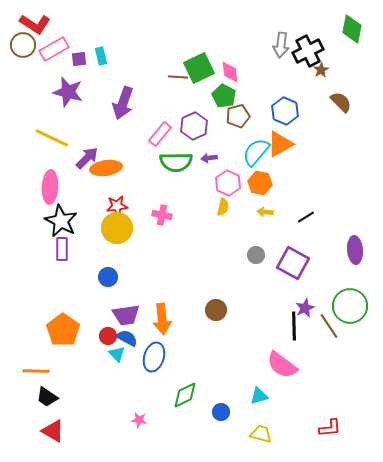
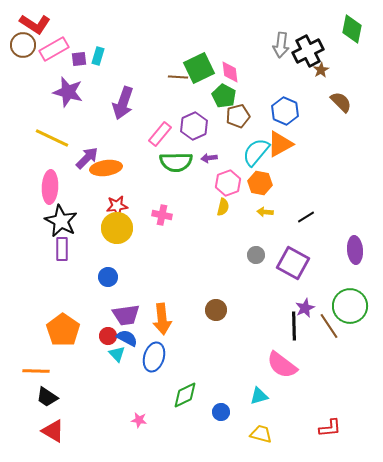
cyan rectangle at (101, 56): moved 3 px left; rotated 30 degrees clockwise
pink hexagon at (228, 183): rotated 15 degrees clockwise
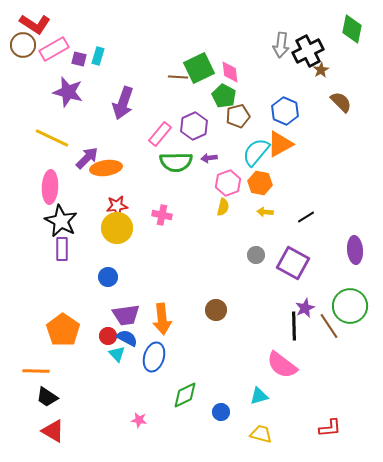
purple square at (79, 59): rotated 21 degrees clockwise
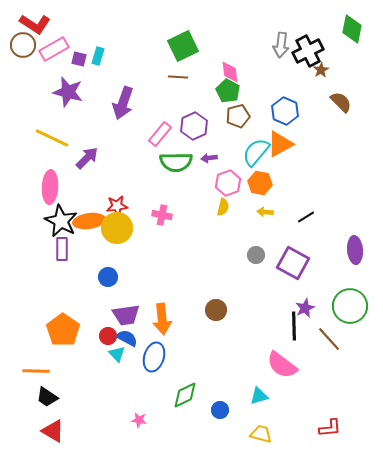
green square at (199, 68): moved 16 px left, 22 px up
green pentagon at (224, 96): moved 4 px right, 5 px up
orange ellipse at (106, 168): moved 17 px left, 53 px down
brown line at (329, 326): moved 13 px down; rotated 8 degrees counterclockwise
blue circle at (221, 412): moved 1 px left, 2 px up
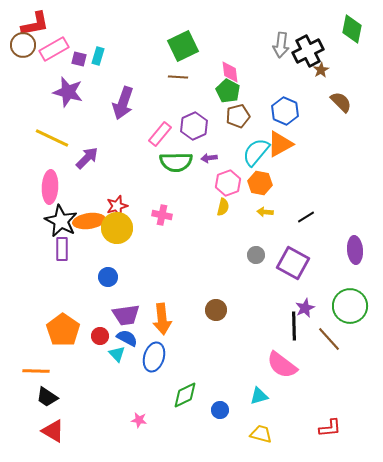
red L-shape at (35, 24): rotated 44 degrees counterclockwise
red star at (117, 206): rotated 10 degrees counterclockwise
red circle at (108, 336): moved 8 px left
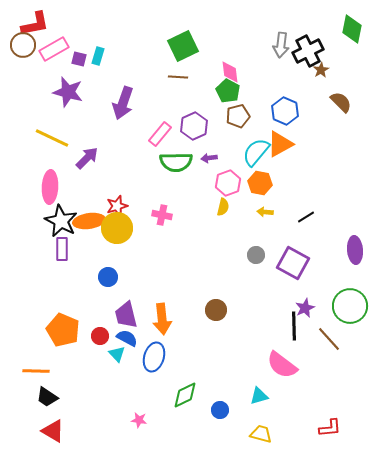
purple trapezoid at (126, 315): rotated 84 degrees clockwise
orange pentagon at (63, 330): rotated 12 degrees counterclockwise
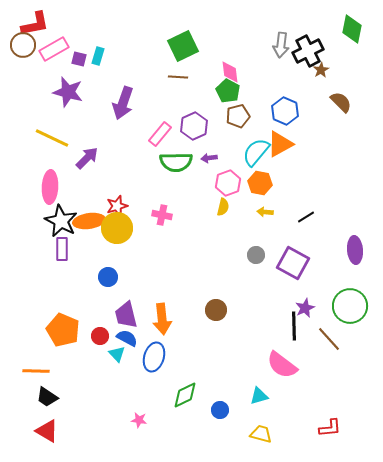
red triangle at (53, 431): moved 6 px left
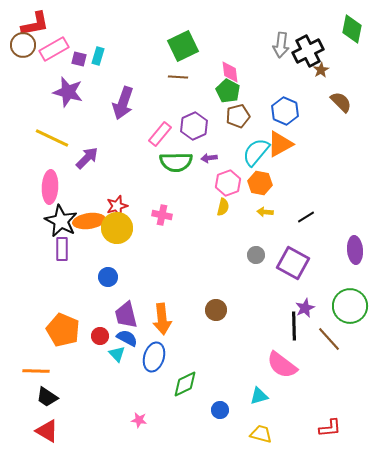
green diamond at (185, 395): moved 11 px up
